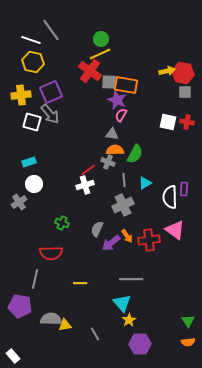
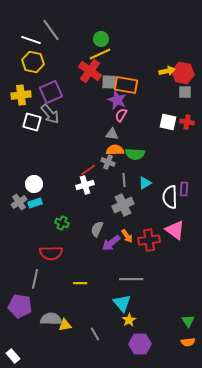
green semicircle at (135, 154): rotated 66 degrees clockwise
cyan rectangle at (29, 162): moved 6 px right, 41 px down
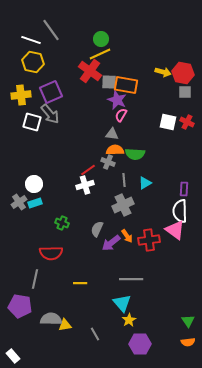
yellow arrow at (167, 71): moved 4 px left, 1 px down; rotated 28 degrees clockwise
red cross at (187, 122): rotated 16 degrees clockwise
white semicircle at (170, 197): moved 10 px right, 14 px down
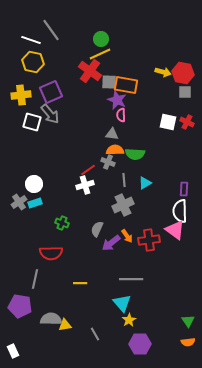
pink semicircle at (121, 115): rotated 32 degrees counterclockwise
white rectangle at (13, 356): moved 5 px up; rotated 16 degrees clockwise
